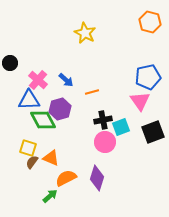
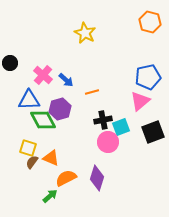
pink cross: moved 5 px right, 5 px up
pink triangle: rotated 25 degrees clockwise
pink circle: moved 3 px right
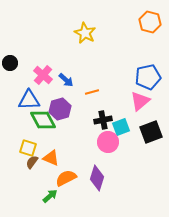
black square: moved 2 px left
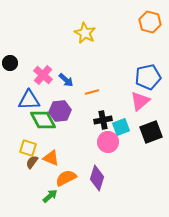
purple hexagon: moved 2 px down; rotated 10 degrees clockwise
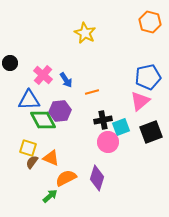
blue arrow: rotated 14 degrees clockwise
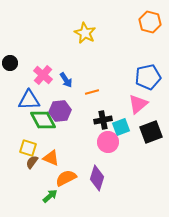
pink triangle: moved 2 px left, 3 px down
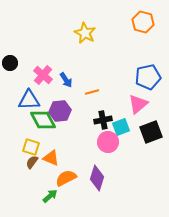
orange hexagon: moved 7 px left
yellow square: moved 3 px right, 1 px up
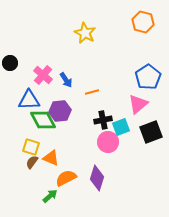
blue pentagon: rotated 20 degrees counterclockwise
